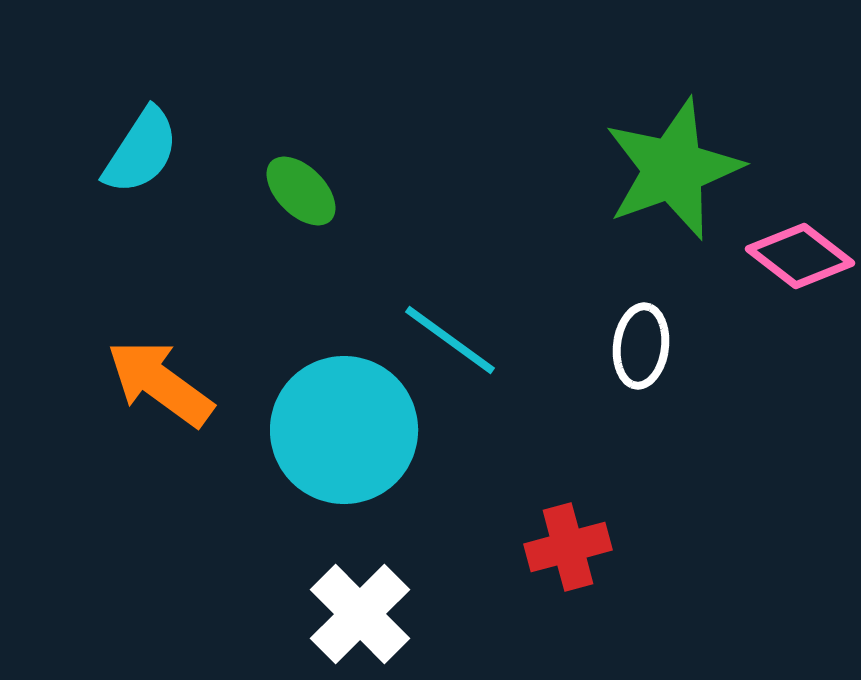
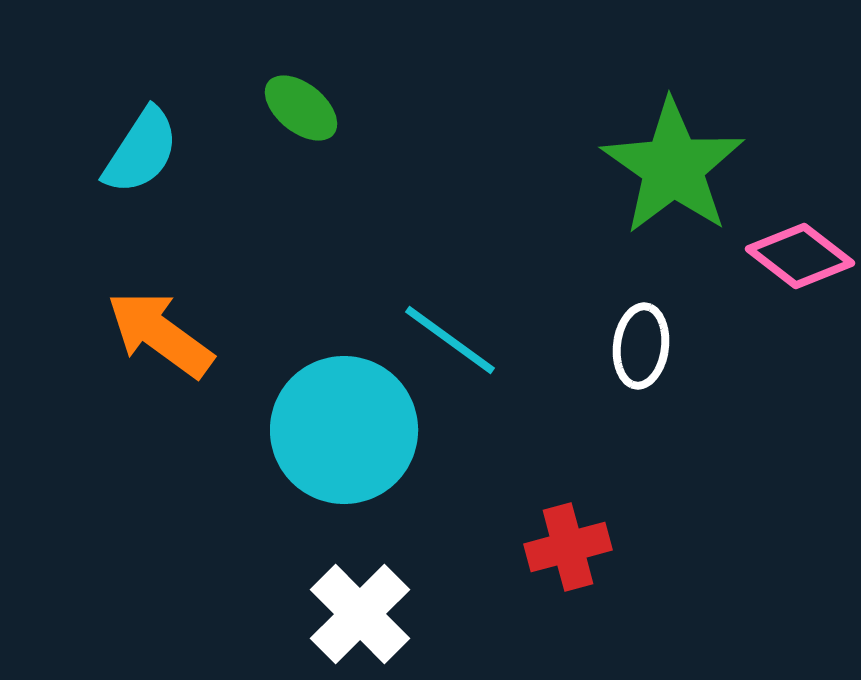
green star: moved 2 px up; rotated 17 degrees counterclockwise
green ellipse: moved 83 px up; rotated 6 degrees counterclockwise
orange arrow: moved 49 px up
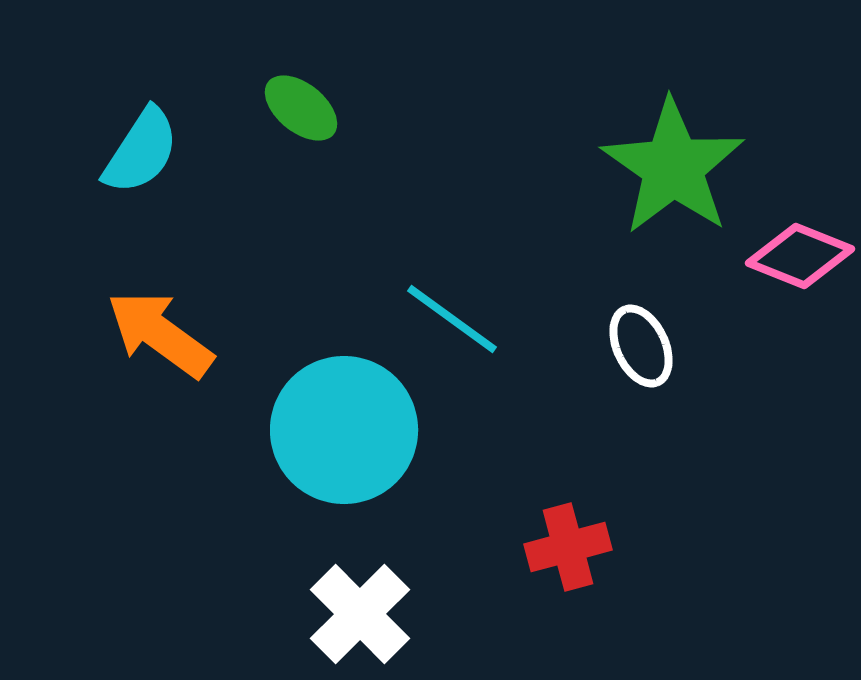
pink diamond: rotated 16 degrees counterclockwise
cyan line: moved 2 px right, 21 px up
white ellipse: rotated 32 degrees counterclockwise
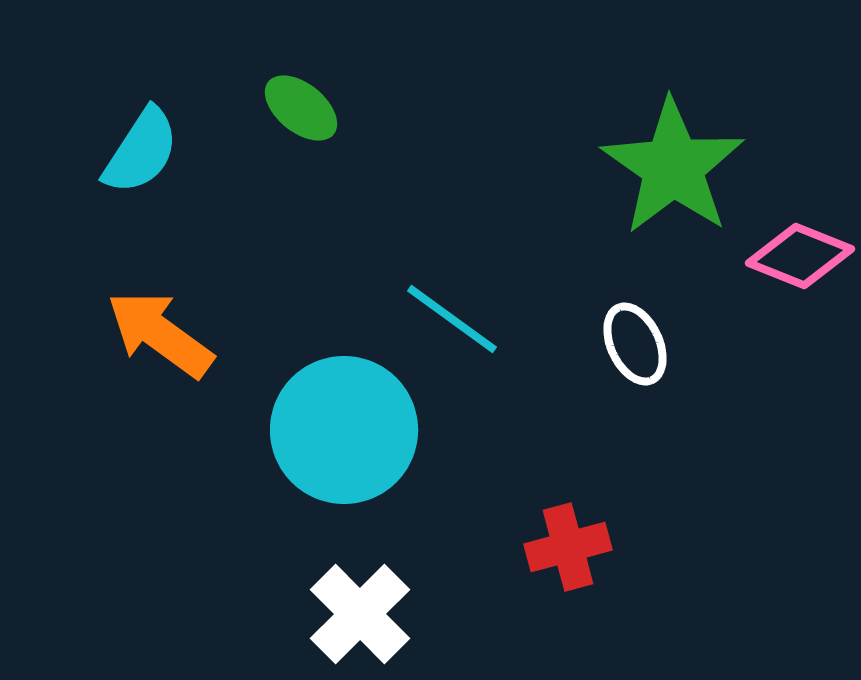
white ellipse: moved 6 px left, 2 px up
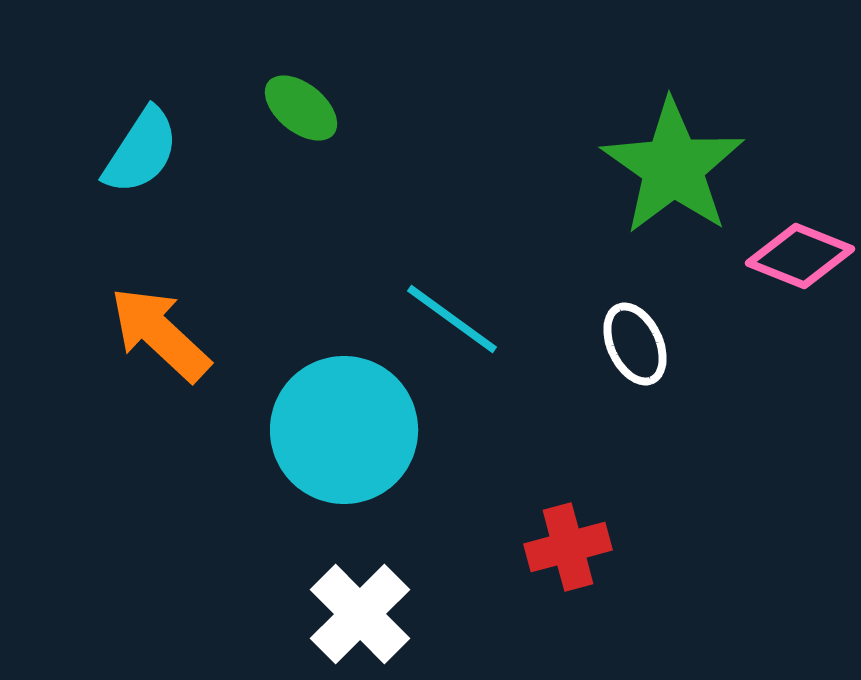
orange arrow: rotated 7 degrees clockwise
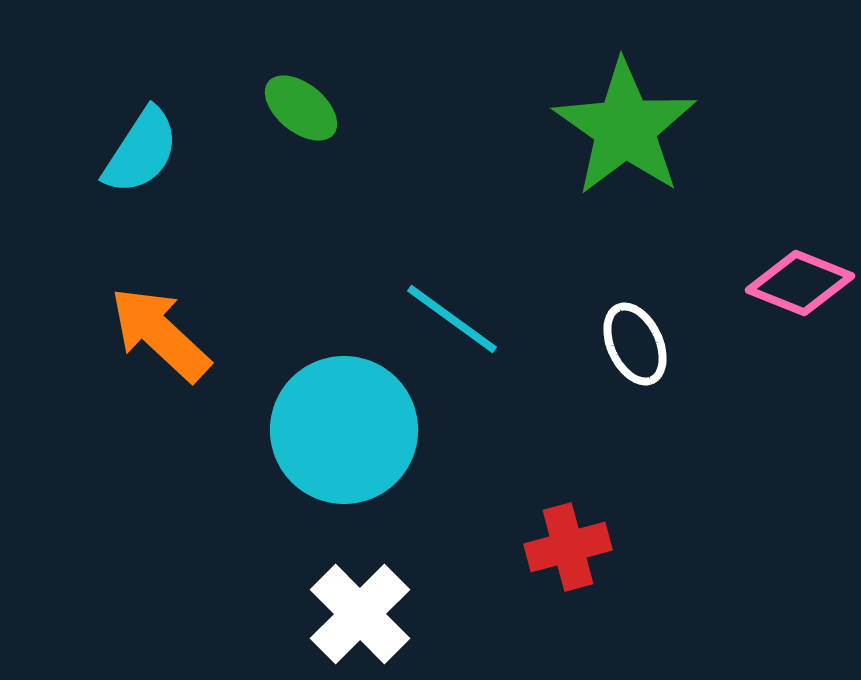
green star: moved 48 px left, 39 px up
pink diamond: moved 27 px down
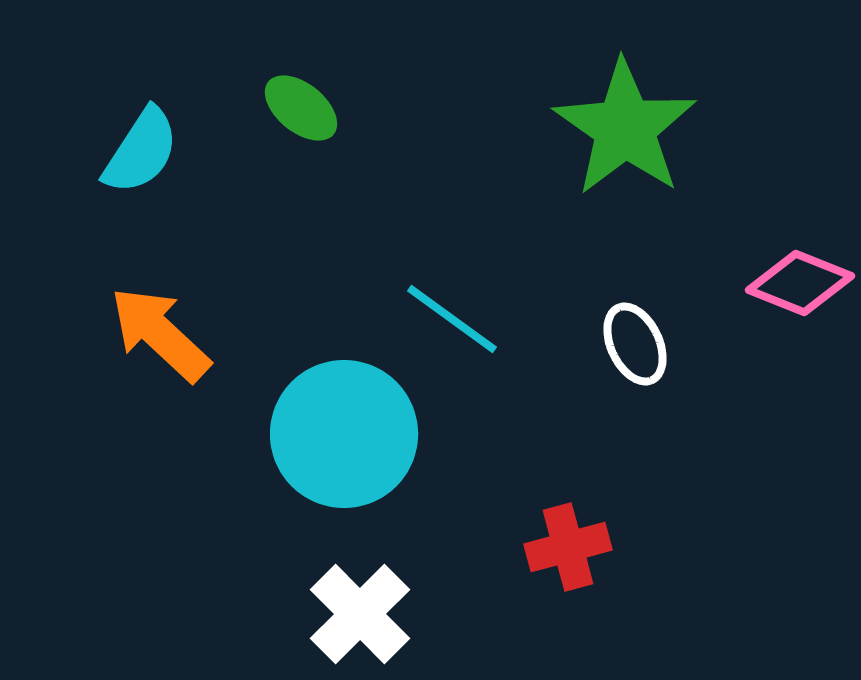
cyan circle: moved 4 px down
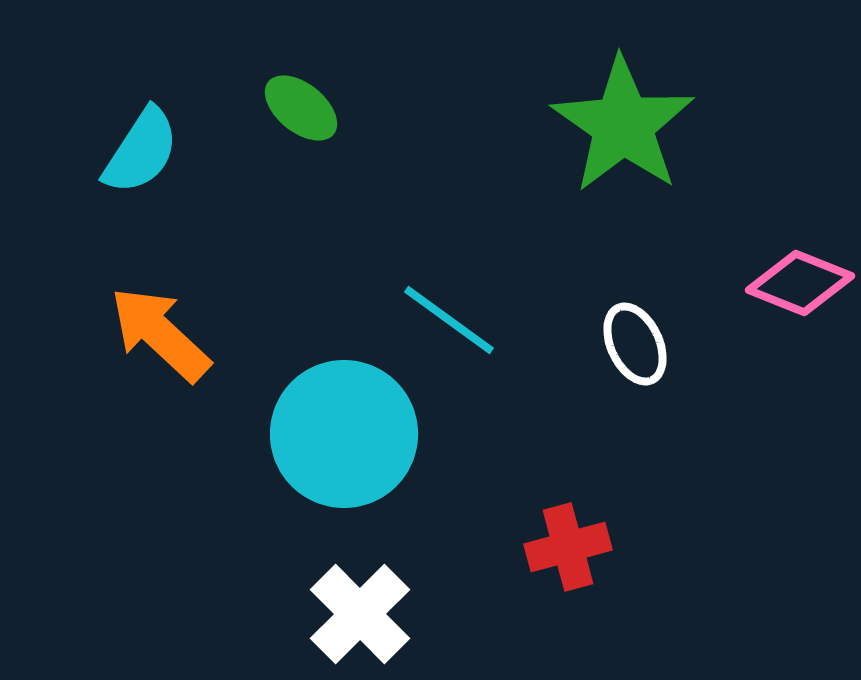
green star: moved 2 px left, 3 px up
cyan line: moved 3 px left, 1 px down
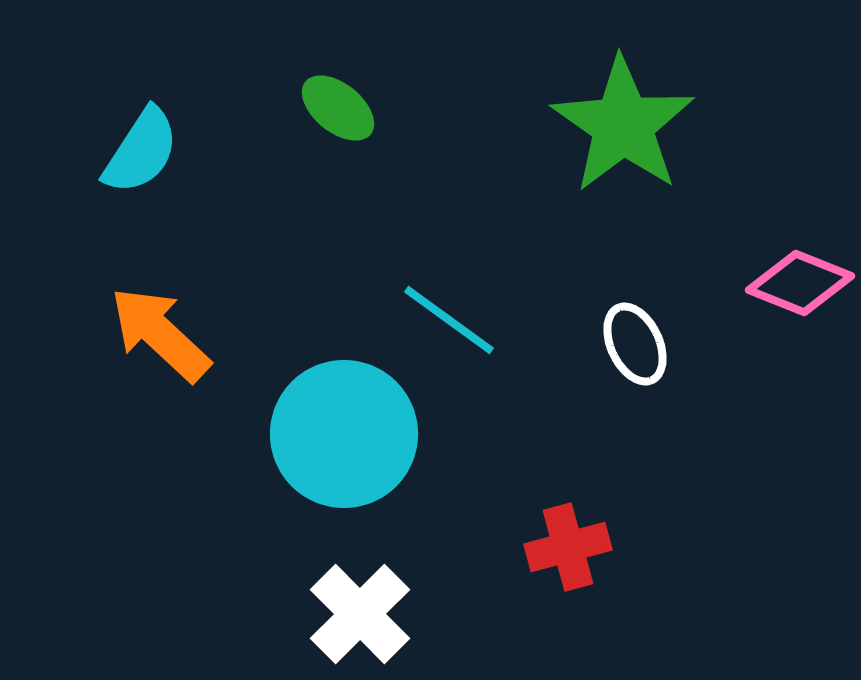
green ellipse: moved 37 px right
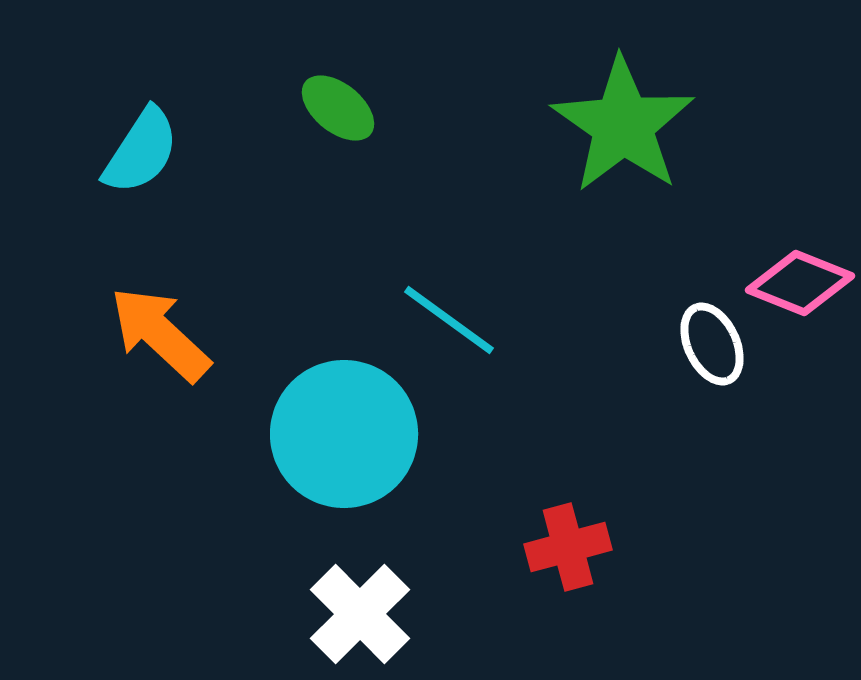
white ellipse: moved 77 px right
